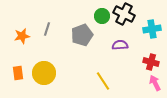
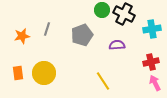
green circle: moved 6 px up
purple semicircle: moved 3 px left
red cross: rotated 28 degrees counterclockwise
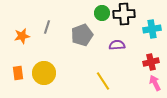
green circle: moved 3 px down
black cross: rotated 30 degrees counterclockwise
gray line: moved 2 px up
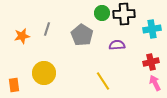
gray line: moved 2 px down
gray pentagon: rotated 20 degrees counterclockwise
orange rectangle: moved 4 px left, 12 px down
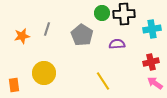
purple semicircle: moved 1 px up
pink arrow: rotated 28 degrees counterclockwise
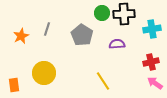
orange star: moved 1 px left; rotated 14 degrees counterclockwise
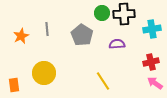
gray line: rotated 24 degrees counterclockwise
